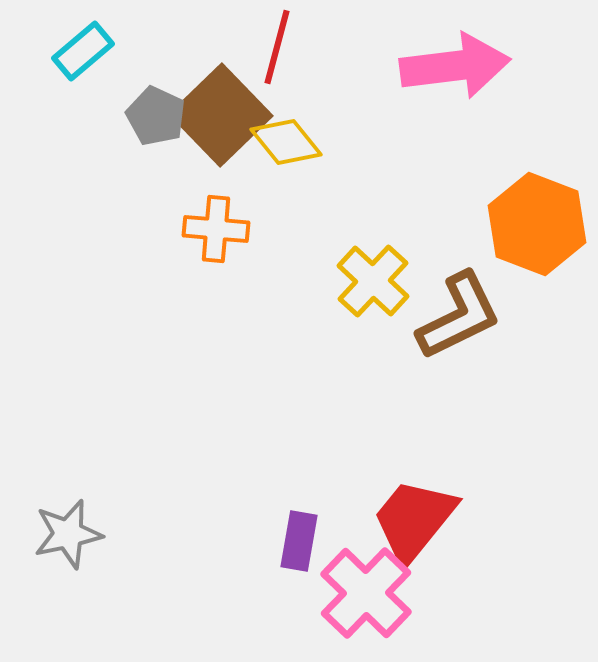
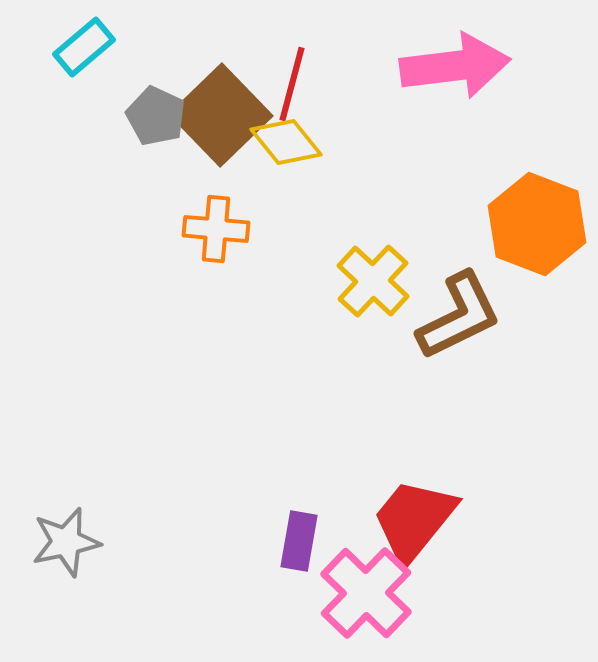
red line: moved 15 px right, 37 px down
cyan rectangle: moved 1 px right, 4 px up
gray star: moved 2 px left, 8 px down
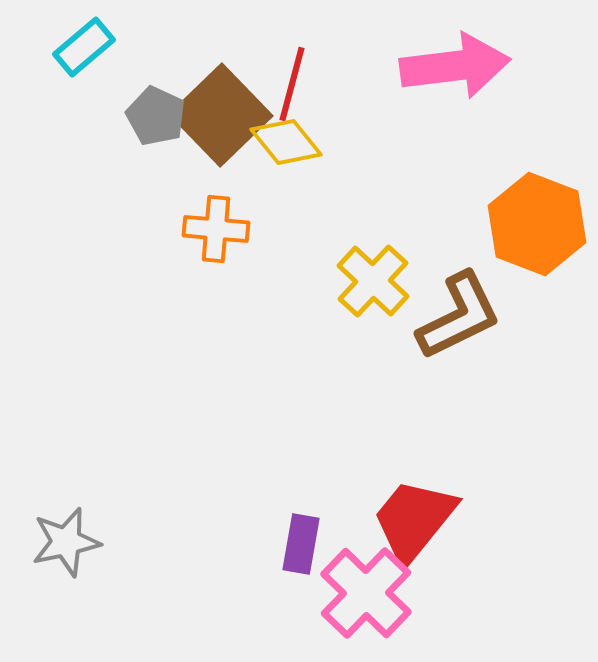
purple rectangle: moved 2 px right, 3 px down
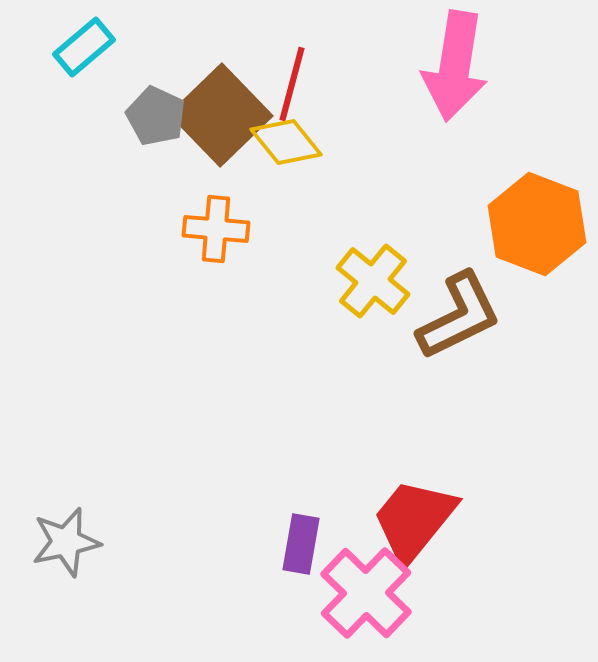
pink arrow: rotated 106 degrees clockwise
yellow cross: rotated 4 degrees counterclockwise
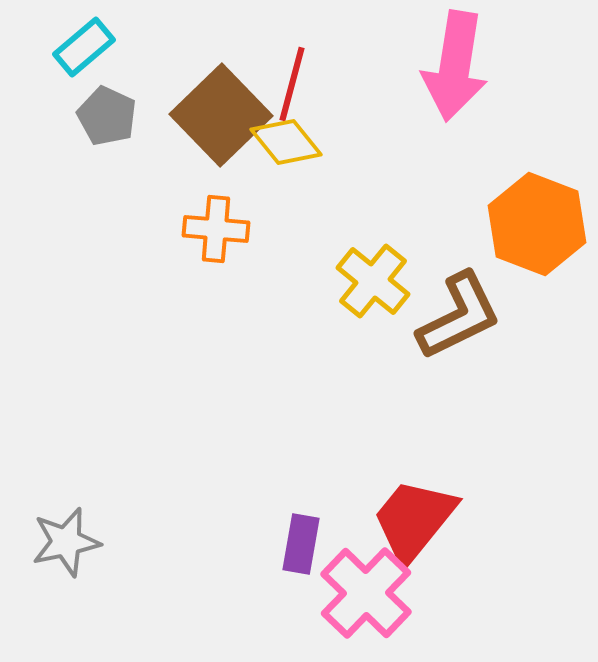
gray pentagon: moved 49 px left
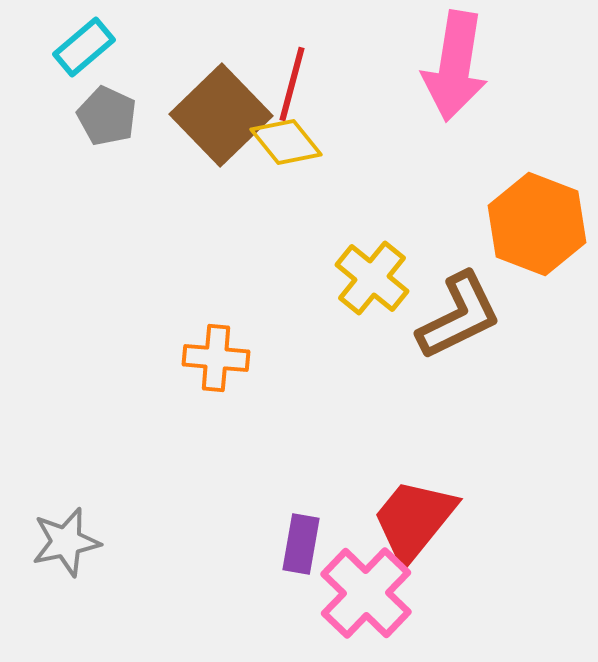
orange cross: moved 129 px down
yellow cross: moved 1 px left, 3 px up
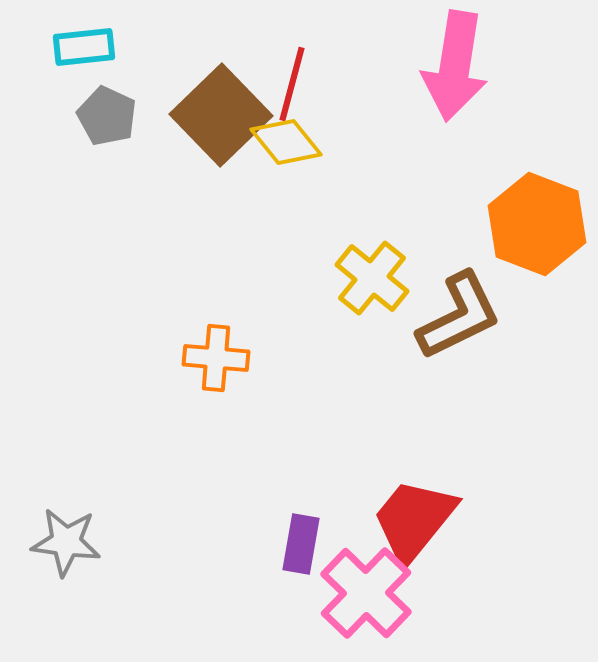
cyan rectangle: rotated 34 degrees clockwise
gray star: rotated 20 degrees clockwise
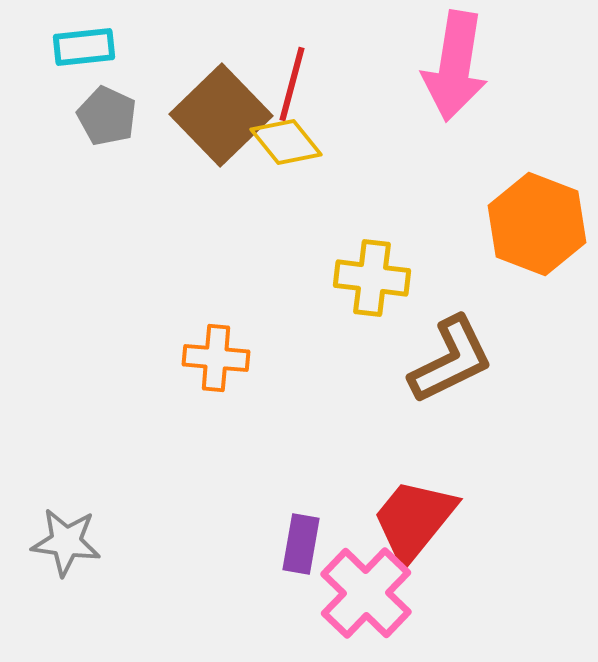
yellow cross: rotated 32 degrees counterclockwise
brown L-shape: moved 8 px left, 44 px down
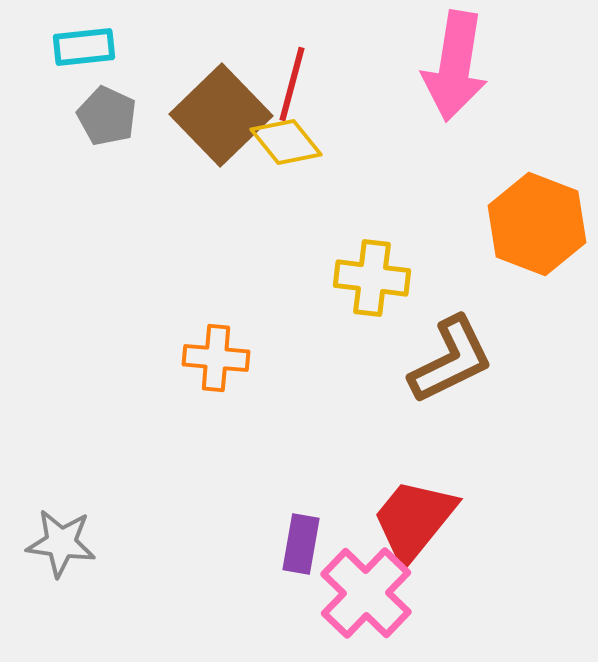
gray star: moved 5 px left, 1 px down
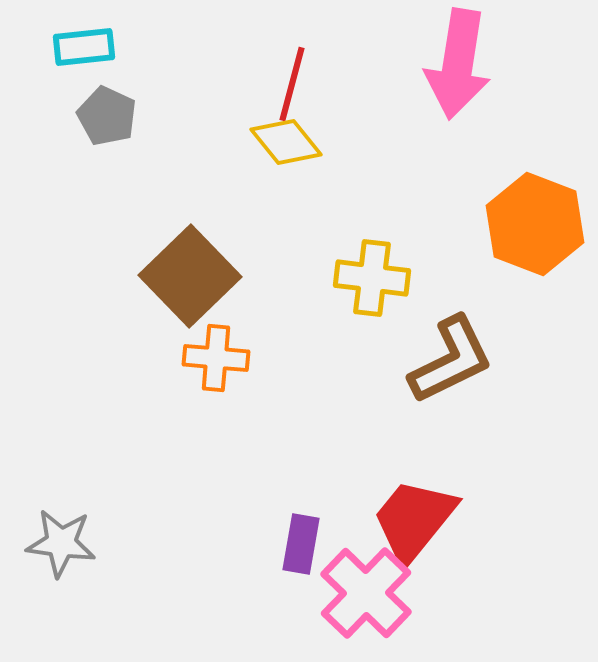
pink arrow: moved 3 px right, 2 px up
brown square: moved 31 px left, 161 px down
orange hexagon: moved 2 px left
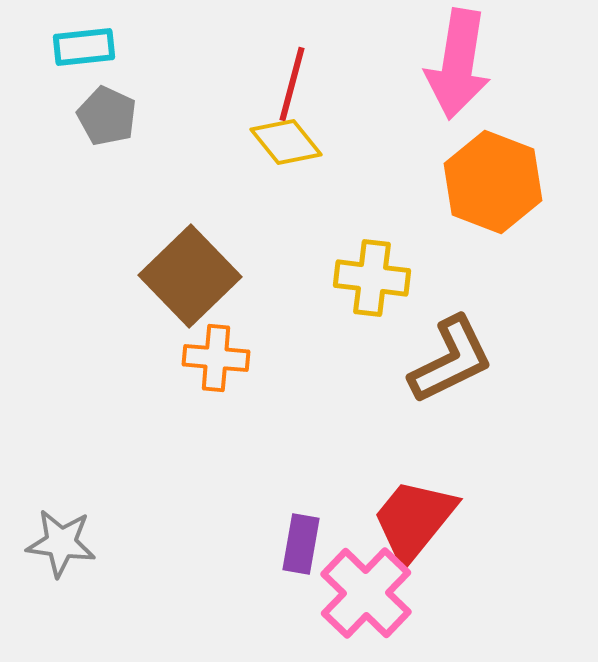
orange hexagon: moved 42 px left, 42 px up
